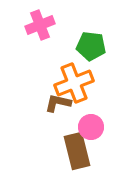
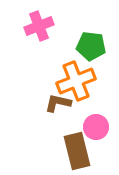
pink cross: moved 1 px left, 1 px down
orange cross: moved 2 px right, 2 px up
pink circle: moved 5 px right
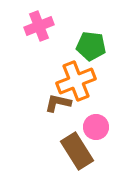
brown rectangle: rotated 18 degrees counterclockwise
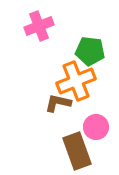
green pentagon: moved 1 px left, 5 px down
brown rectangle: rotated 12 degrees clockwise
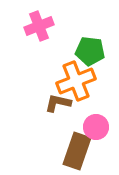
brown rectangle: rotated 39 degrees clockwise
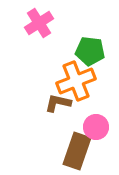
pink cross: moved 3 px up; rotated 12 degrees counterclockwise
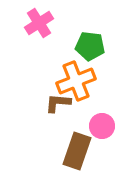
green pentagon: moved 5 px up
brown L-shape: rotated 8 degrees counterclockwise
pink circle: moved 6 px right, 1 px up
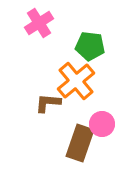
orange cross: rotated 18 degrees counterclockwise
brown L-shape: moved 10 px left
pink circle: moved 2 px up
brown rectangle: moved 3 px right, 8 px up
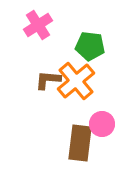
pink cross: moved 1 px left, 2 px down
brown L-shape: moved 23 px up
brown rectangle: rotated 12 degrees counterclockwise
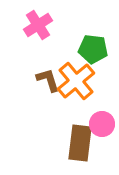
green pentagon: moved 3 px right, 3 px down
brown L-shape: rotated 68 degrees clockwise
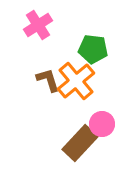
brown rectangle: rotated 36 degrees clockwise
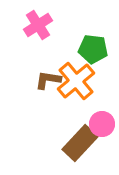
brown L-shape: rotated 64 degrees counterclockwise
